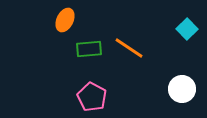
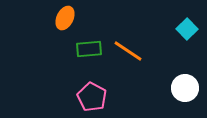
orange ellipse: moved 2 px up
orange line: moved 1 px left, 3 px down
white circle: moved 3 px right, 1 px up
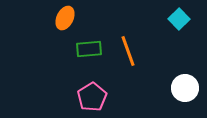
cyan square: moved 8 px left, 10 px up
orange line: rotated 36 degrees clockwise
pink pentagon: rotated 12 degrees clockwise
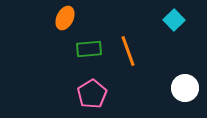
cyan square: moved 5 px left, 1 px down
pink pentagon: moved 3 px up
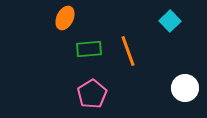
cyan square: moved 4 px left, 1 px down
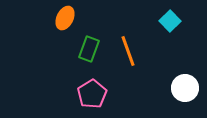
green rectangle: rotated 65 degrees counterclockwise
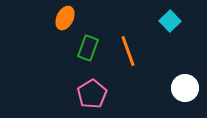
green rectangle: moved 1 px left, 1 px up
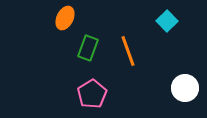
cyan square: moved 3 px left
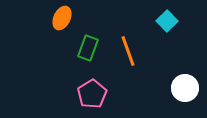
orange ellipse: moved 3 px left
